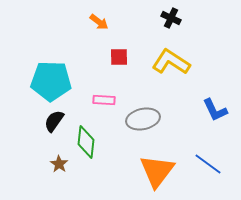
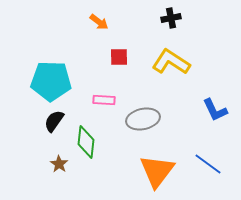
black cross: rotated 36 degrees counterclockwise
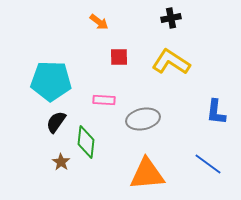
blue L-shape: moved 1 px right, 2 px down; rotated 32 degrees clockwise
black semicircle: moved 2 px right, 1 px down
brown star: moved 2 px right, 2 px up
orange triangle: moved 10 px left, 3 px down; rotated 48 degrees clockwise
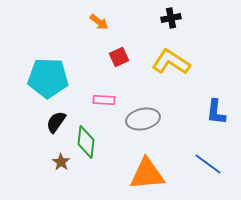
red square: rotated 24 degrees counterclockwise
cyan pentagon: moved 3 px left, 3 px up
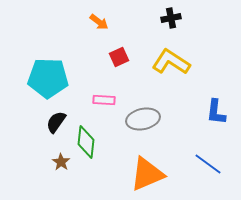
orange triangle: rotated 18 degrees counterclockwise
